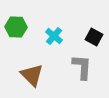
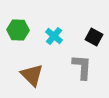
green hexagon: moved 2 px right, 3 px down
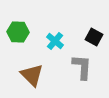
green hexagon: moved 2 px down
cyan cross: moved 1 px right, 5 px down
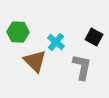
cyan cross: moved 1 px right, 1 px down
gray L-shape: rotated 8 degrees clockwise
brown triangle: moved 3 px right, 14 px up
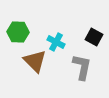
cyan cross: rotated 12 degrees counterclockwise
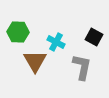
brown triangle: rotated 15 degrees clockwise
